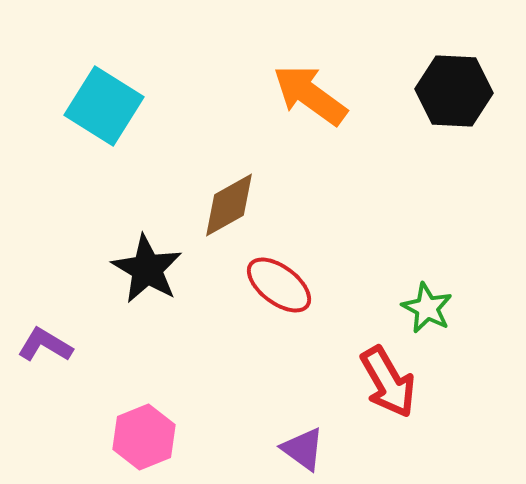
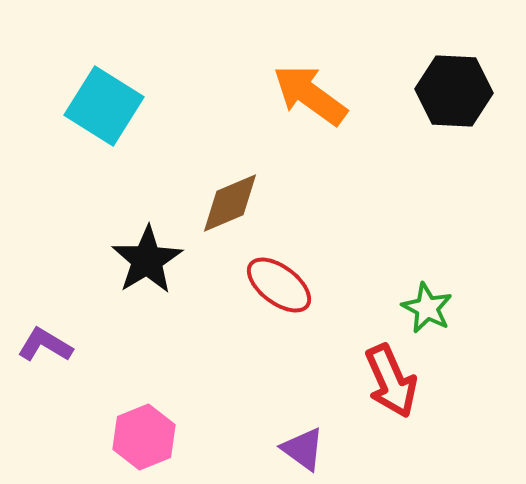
brown diamond: moved 1 px right, 2 px up; rotated 6 degrees clockwise
black star: moved 9 px up; rotated 10 degrees clockwise
red arrow: moved 3 px right, 1 px up; rotated 6 degrees clockwise
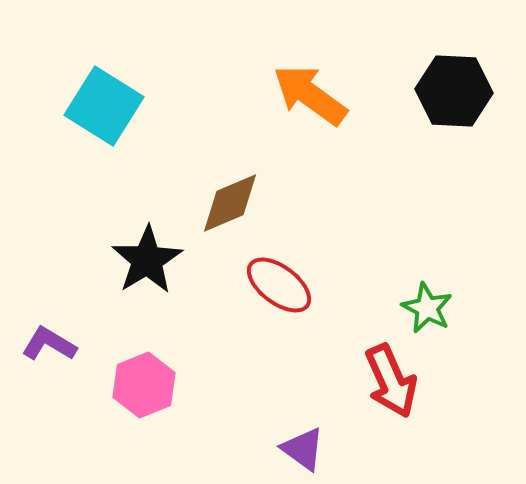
purple L-shape: moved 4 px right, 1 px up
pink hexagon: moved 52 px up
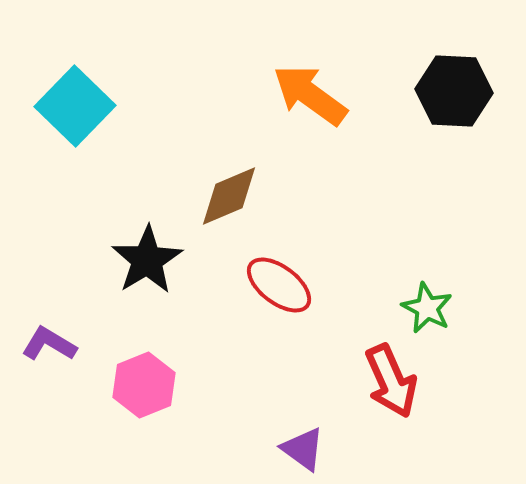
cyan square: moved 29 px left; rotated 12 degrees clockwise
brown diamond: moved 1 px left, 7 px up
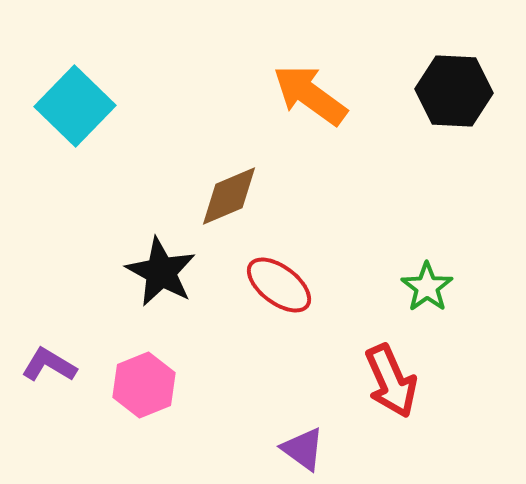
black star: moved 14 px right, 12 px down; rotated 12 degrees counterclockwise
green star: moved 21 px up; rotated 9 degrees clockwise
purple L-shape: moved 21 px down
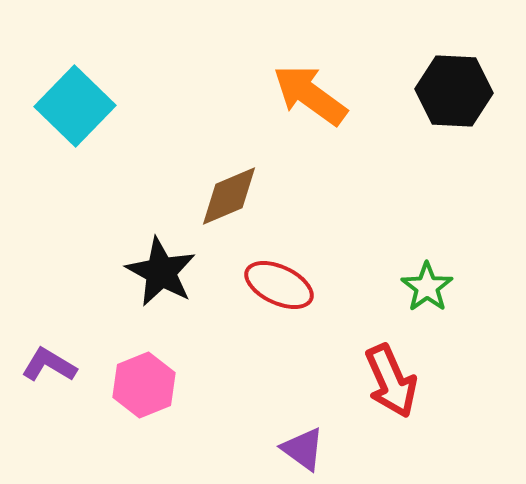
red ellipse: rotated 12 degrees counterclockwise
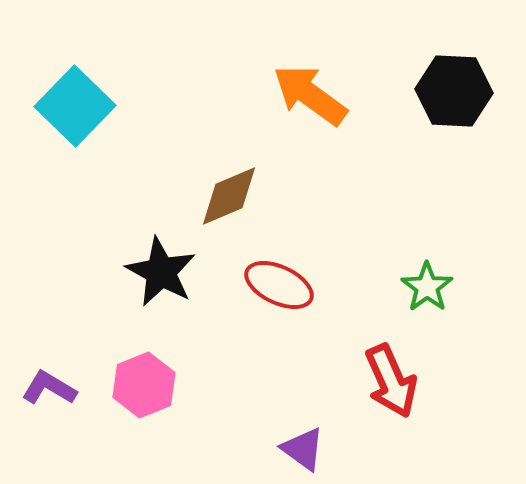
purple L-shape: moved 23 px down
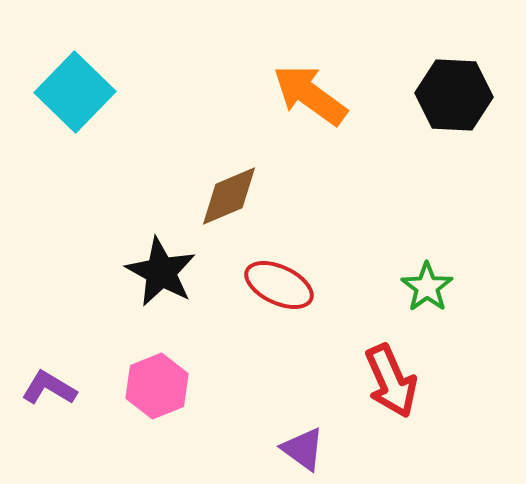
black hexagon: moved 4 px down
cyan square: moved 14 px up
pink hexagon: moved 13 px right, 1 px down
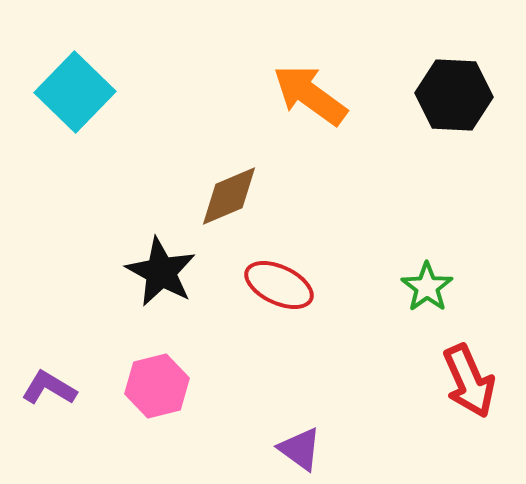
red arrow: moved 78 px right
pink hexagon: rotated 8 degrees clockwise
purple triangle: moved 3 px left
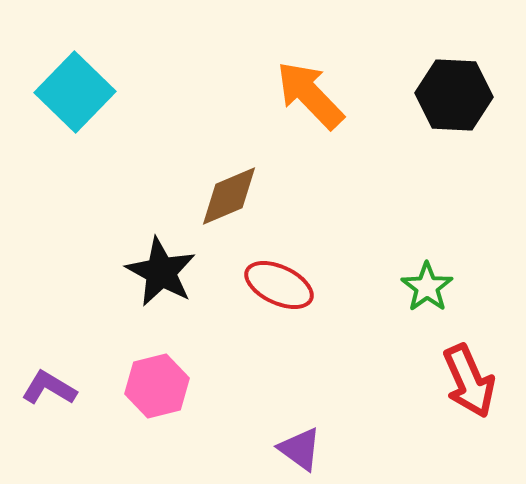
orange arrow: rotated 10 degrees clockwise
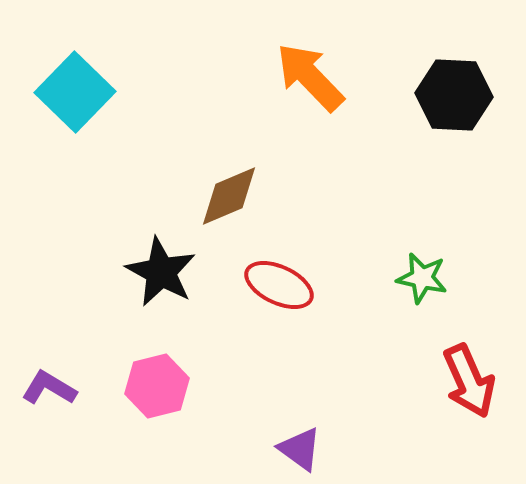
orange arrow: moved 18 px up
green star: moved 5 px left, 9 px up; rotated 24 degrees counterclockwise
